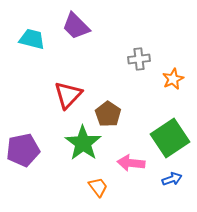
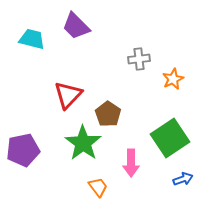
pink arrow: rotated 96 degrees counterclockwise
blue arrow: moved 11 px right
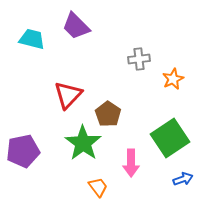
purple pentagon: moved 1 px down
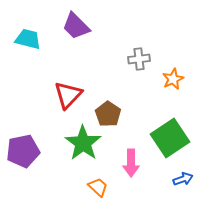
cyan trapezoid: moved 4 px left
orange trapezoid: rotated 10 degrees counterclockwise
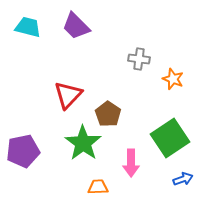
cyan trapezoid: moved 12 px up
gray cross: rotated 15 degrees clockwise
orange star: rotated 25 degrees counterclockwise
orange trapezoid: rotated 45 degrees counterclockwise
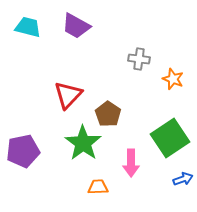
purple trapezoid: rotated 16 degrees counterclockwise
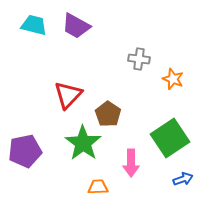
cyan trapezoid: moved 6 px right, 2 px up
purple pentagon: moved 2 px right
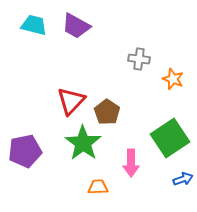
red triangle: moved 3 px right, 6 px down
brown pentagon: moved 1 px left, 2 px up
